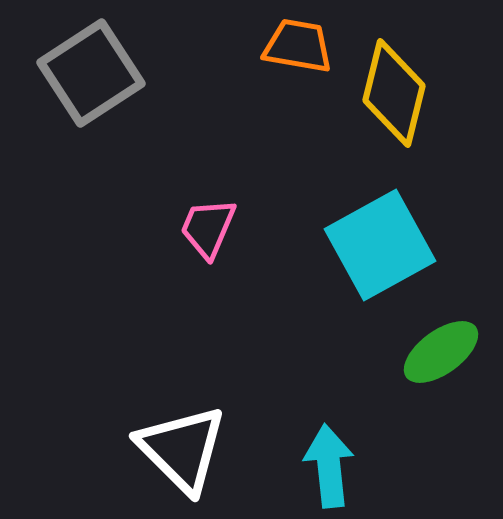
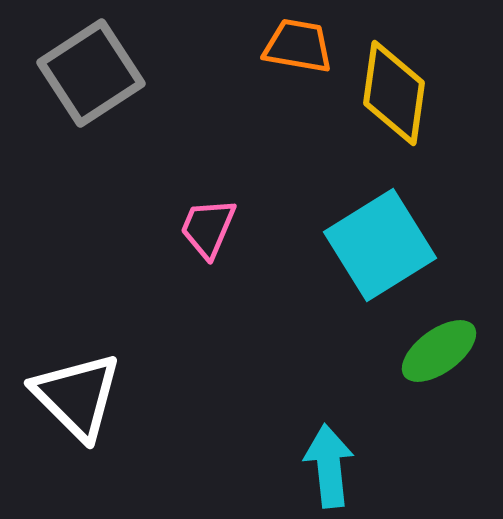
yellow diamond: rotated 6 degrees counterclockwise
cyan square: rotated 3 degrees counterclockwise
green ellipse: moved 2 px left, 1 px up
white triangle: moved 105 px left, 53 px up
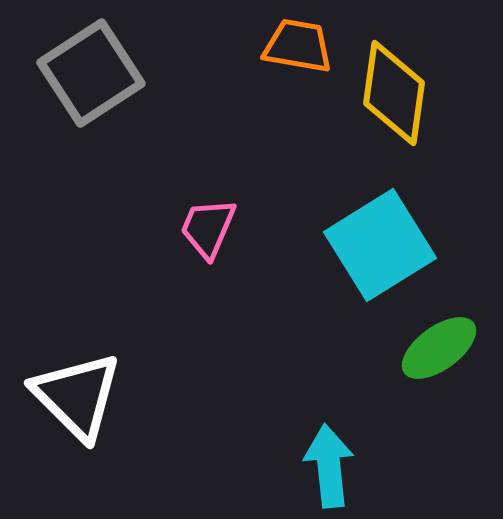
green ellipse: moved 3 px up
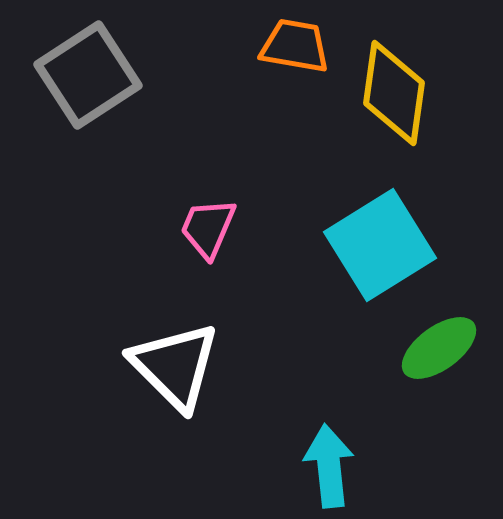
orange trapezoid: moved 3 px left
gray square: moved 3 px left, 2 px down
white triangle: moved 98 px right, 30 px up
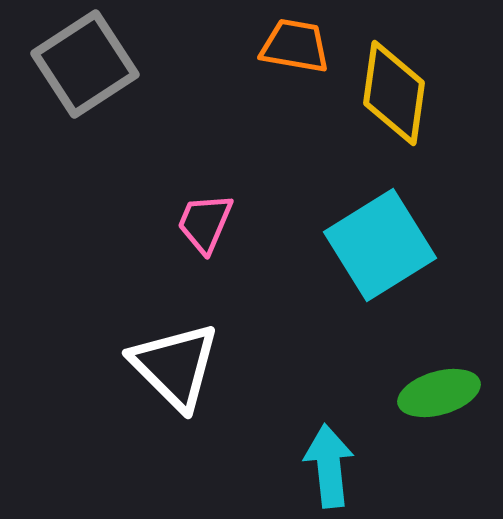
gray square: moved 3 px left, 11 px up
pink trapezoid: moved 3 px left, 5 px up
green ellipse: moved 45 px down; rotated 20 degrees clockwise
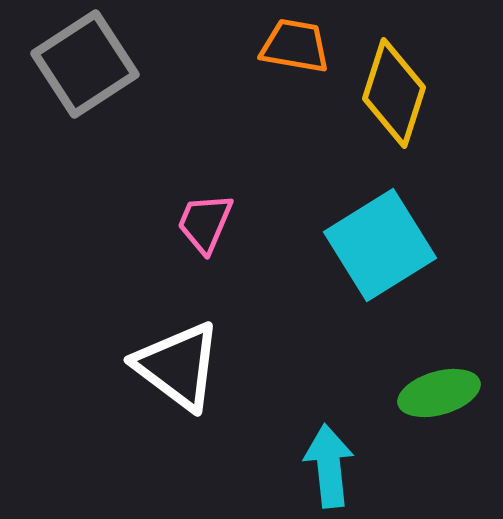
yellow diamond: rotated 10 degrees clockwise
white triangle: moved 3 px right; rotated 8 degrees counterclockwise
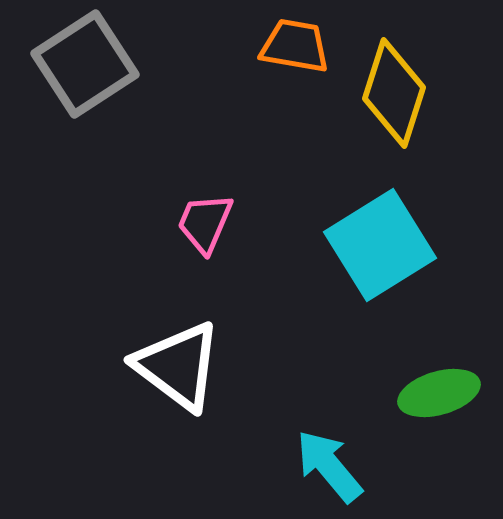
cyan arrow: rotated 34 degrees counterclockwise
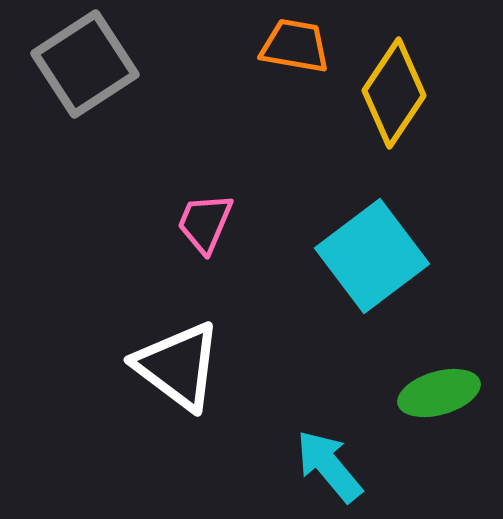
yellow diamond: rotated 16 degrees clockwise
cyan square: moved 8 px left, 11 px down; rotated 5 degrees counterclockwise
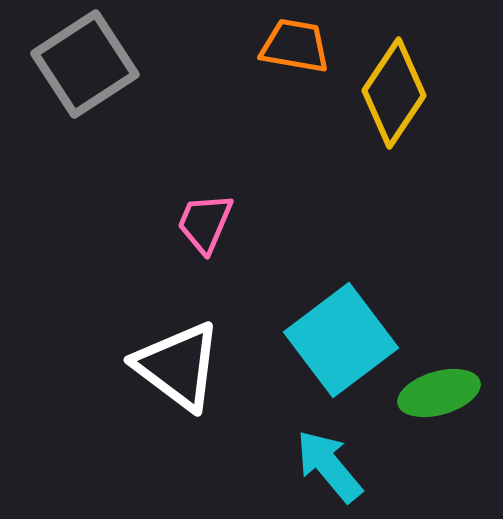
cyan square: moved 31 px left, 84 px down
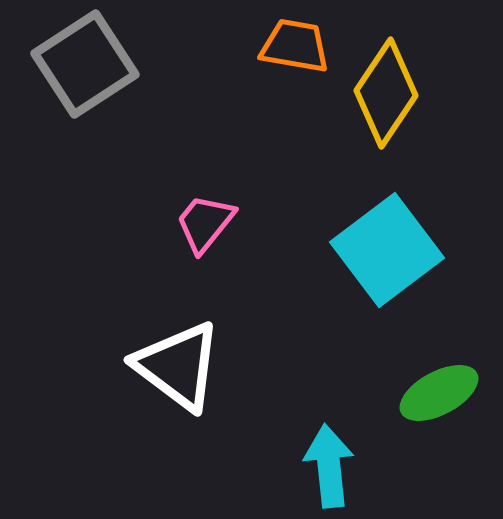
yellow diamond: moved 8 px left
pink trapezoid: rotated 16 degrees clockwise
cyan square: moved 46 px right, 90 px up
green ellipse: rotated 12 degrees counterclockwise
cyan arrow: rotated 34 degrees clockwise
